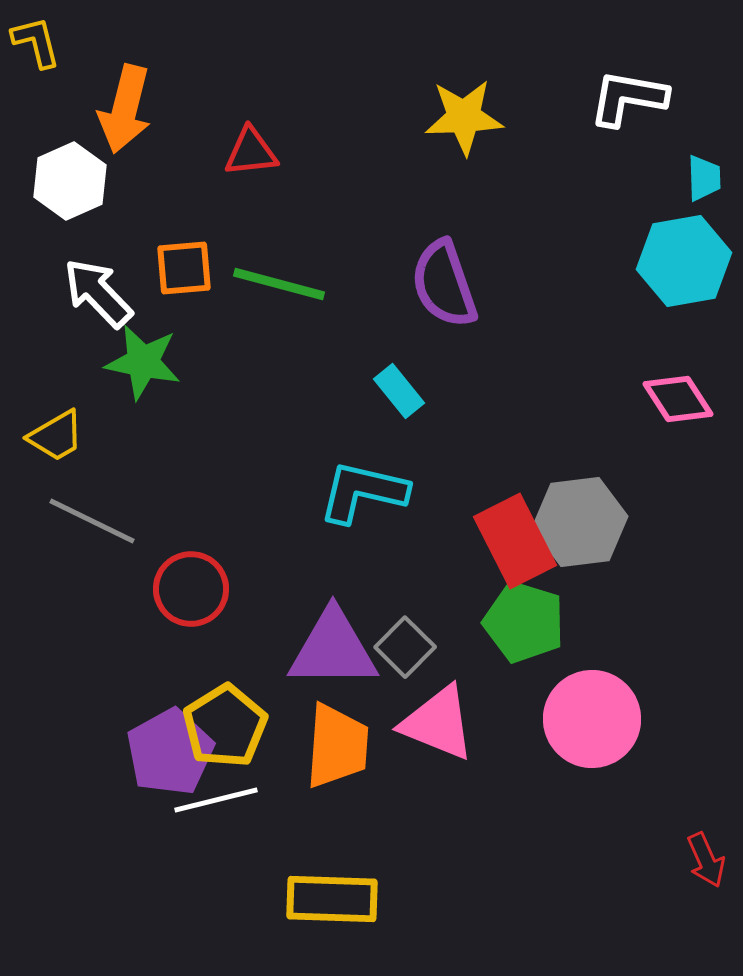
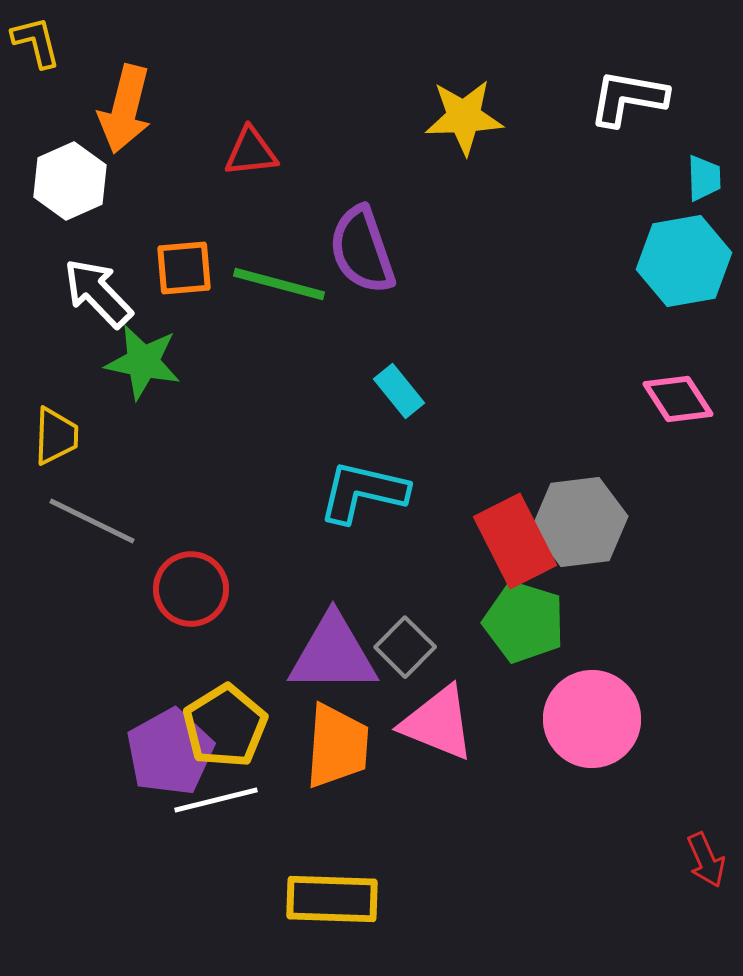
purple semicircle: moved 82 px left, 34 px up
yellow trapezoid: rotated 58 degrees counterclockwise
purple triangle: moved 5 px down
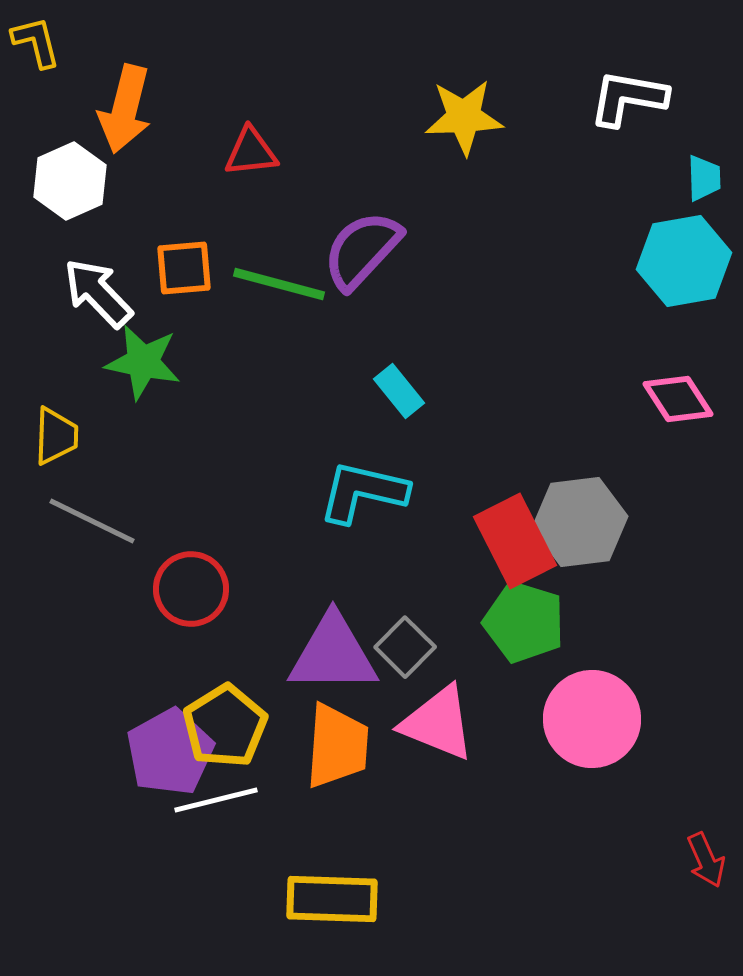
purple semicircle: rotated 62 degrees clockwise
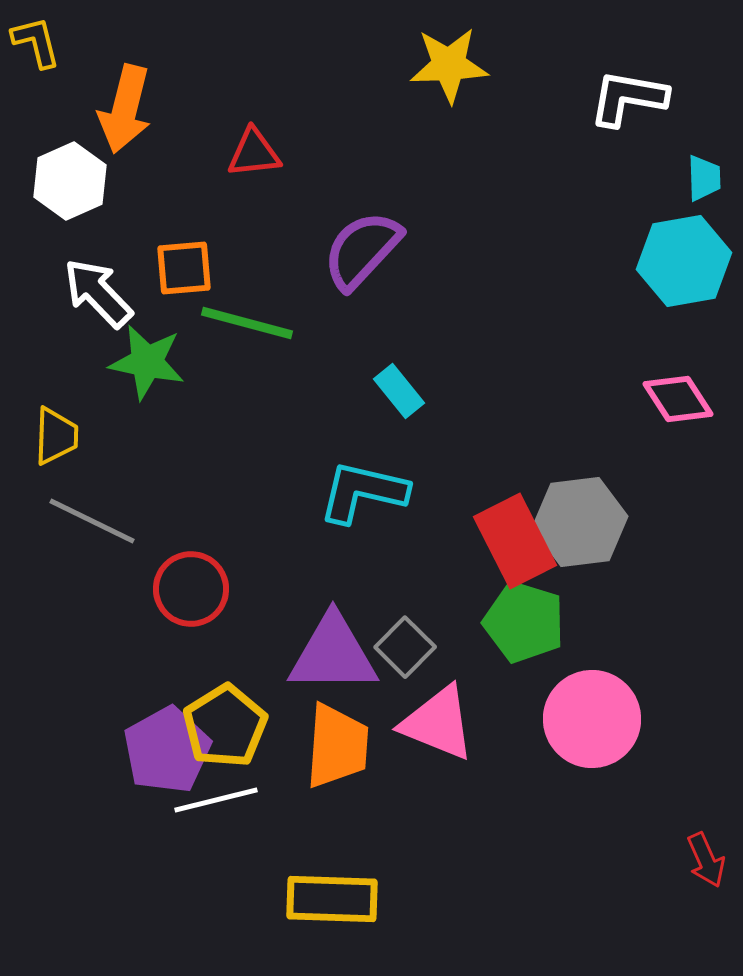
yellow star: moved 15 px left, 52 px up
red triangle: moved 3 px right, 1 px down
green line: moved 32 px left, 39 px down
green star: moved 4 px right
purple pentagon: moved 3 px left, 2 px up
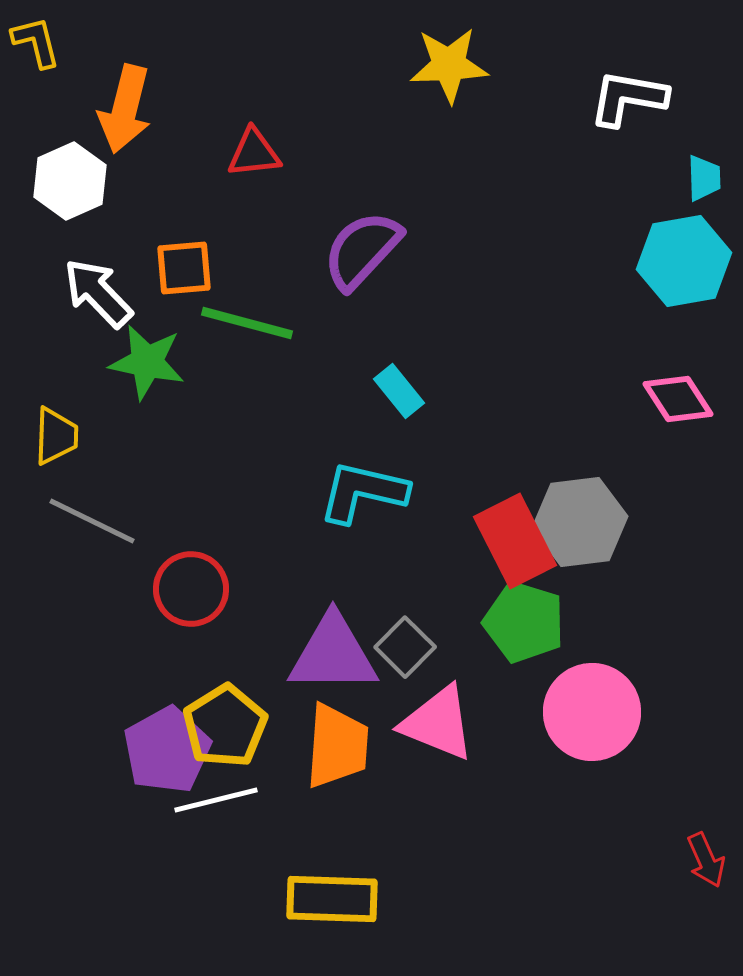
pink circle: moved 7 px up
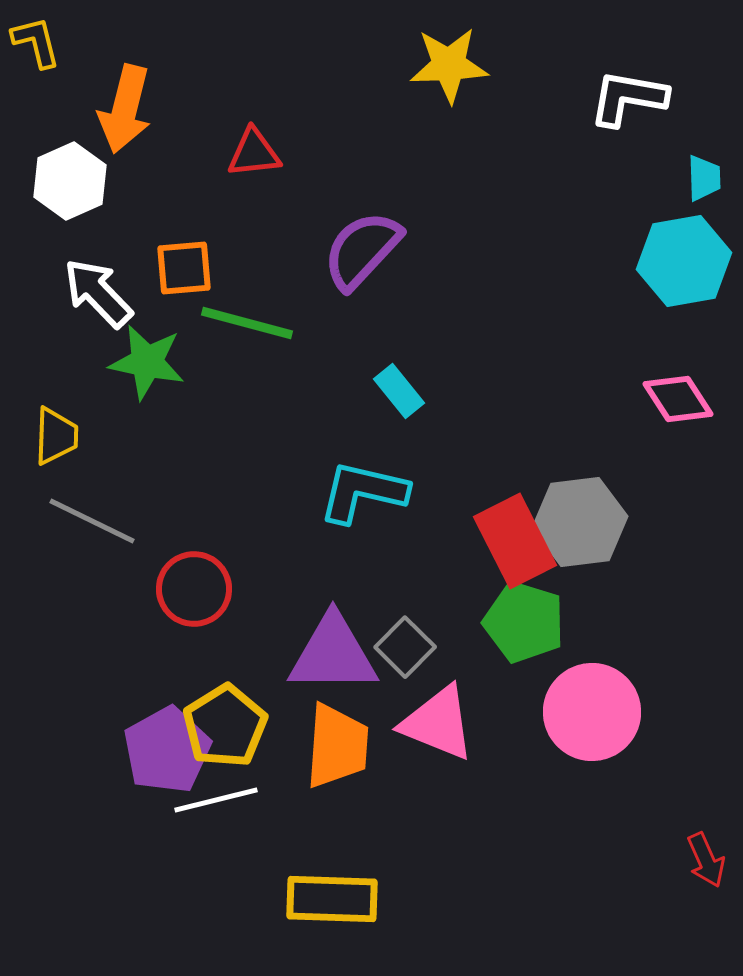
red circle: moved 3 px right
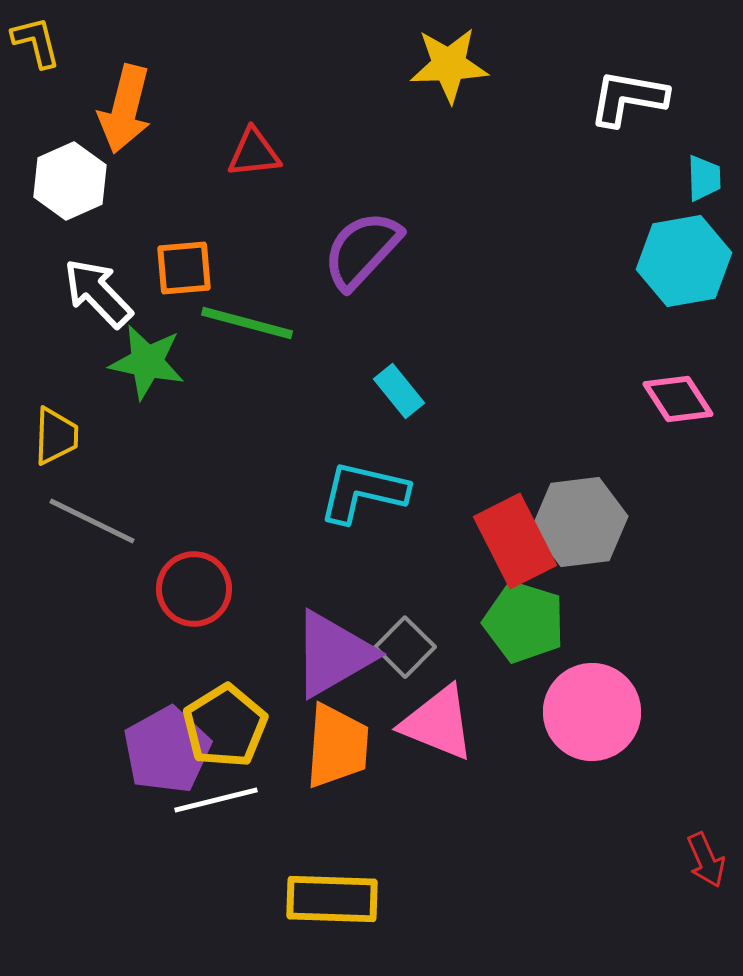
purple triangle: rotated 30 degrees counterclockwise
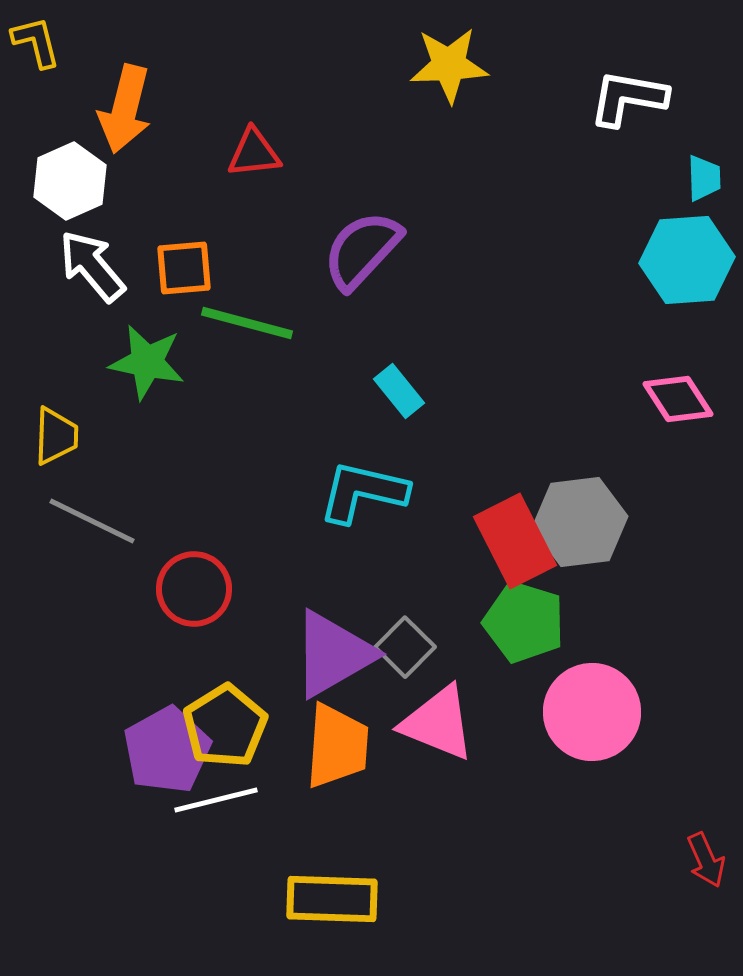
cyan hexagon: moved 3 px right, 1 px up; rotated 6 degrees clockwise
white arrow: moved 6 px left, 27 px up; rotated 4 degrees clockwise
